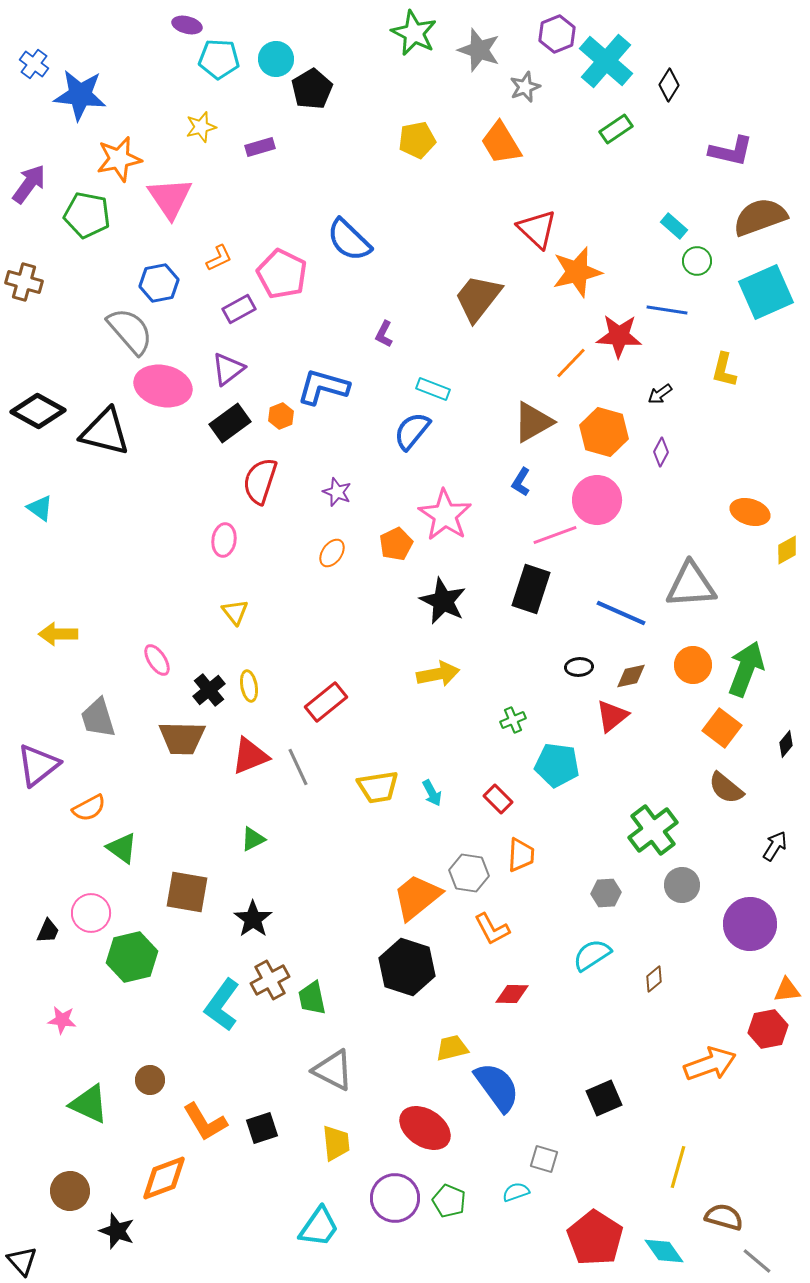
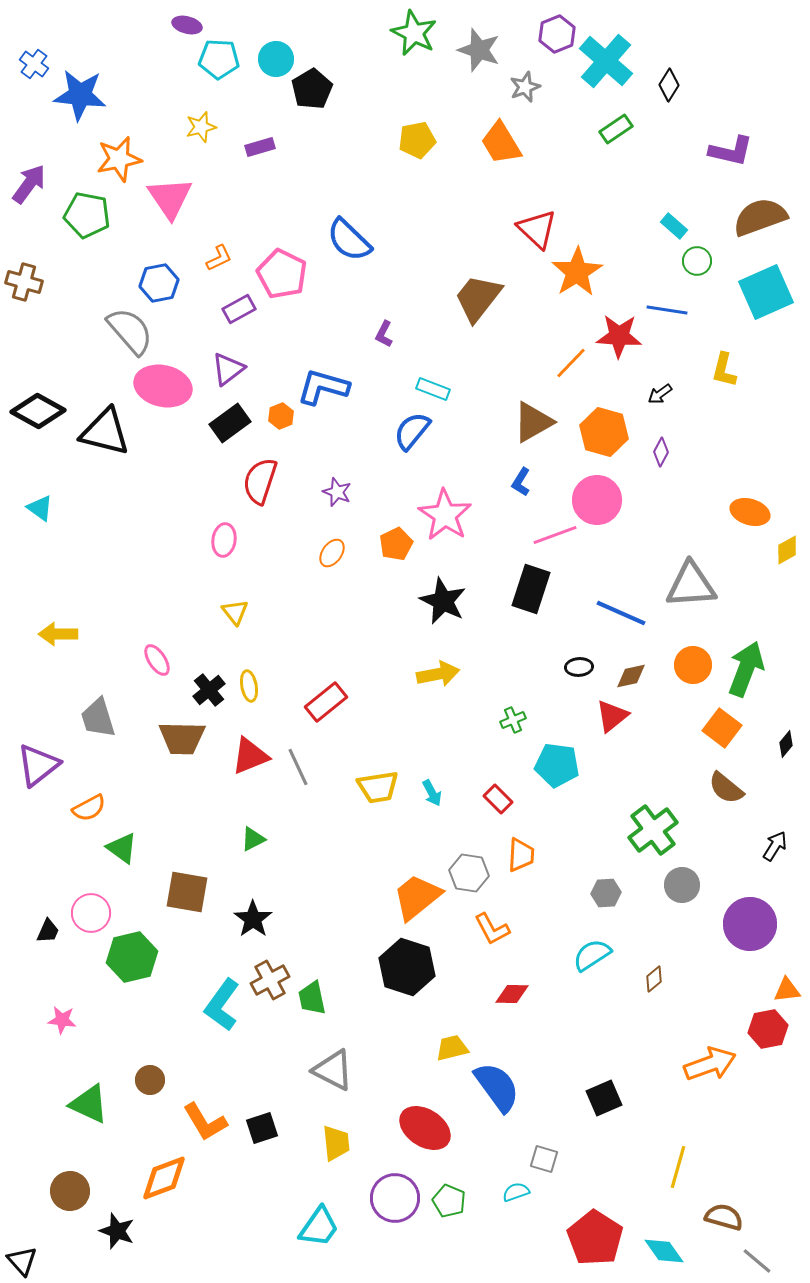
orange star at (577, 272): rotated 18 degrees counterclockwise
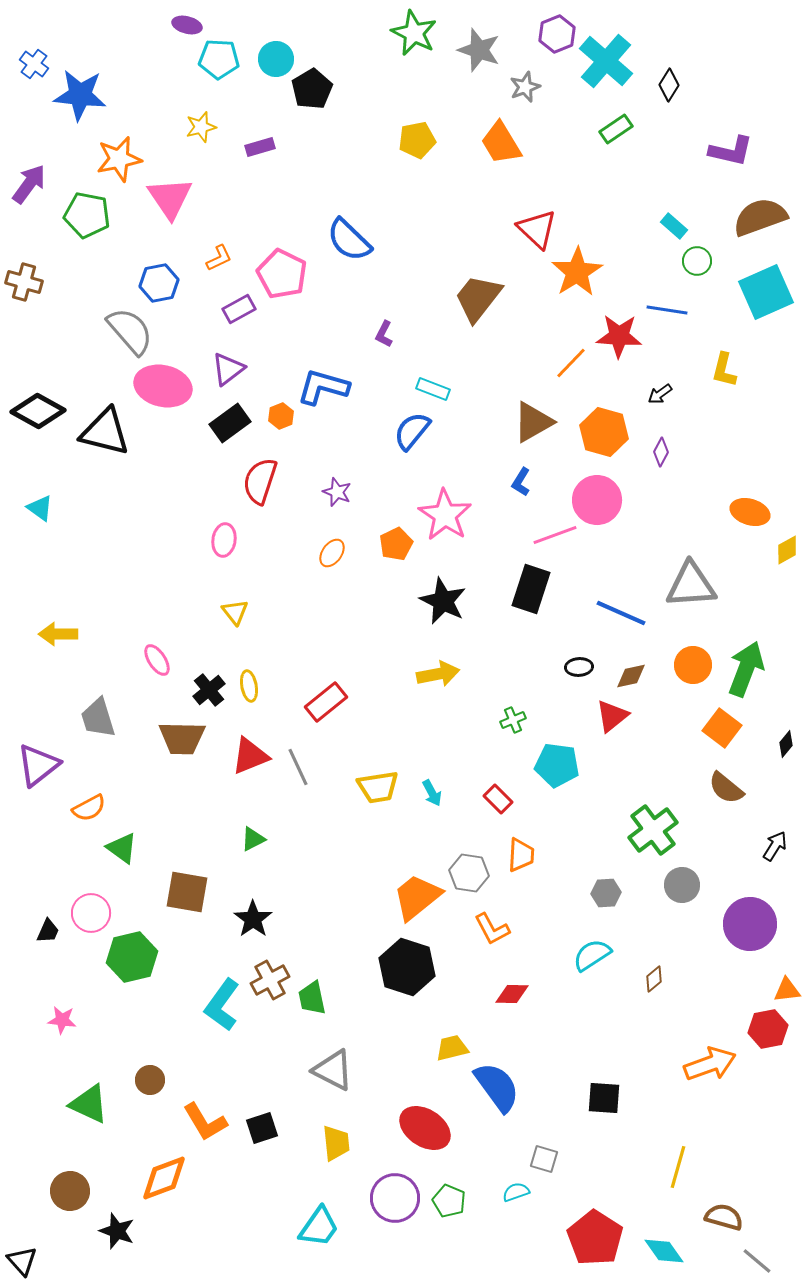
black square at (604, 1098): rotated 27 degrees clockwise
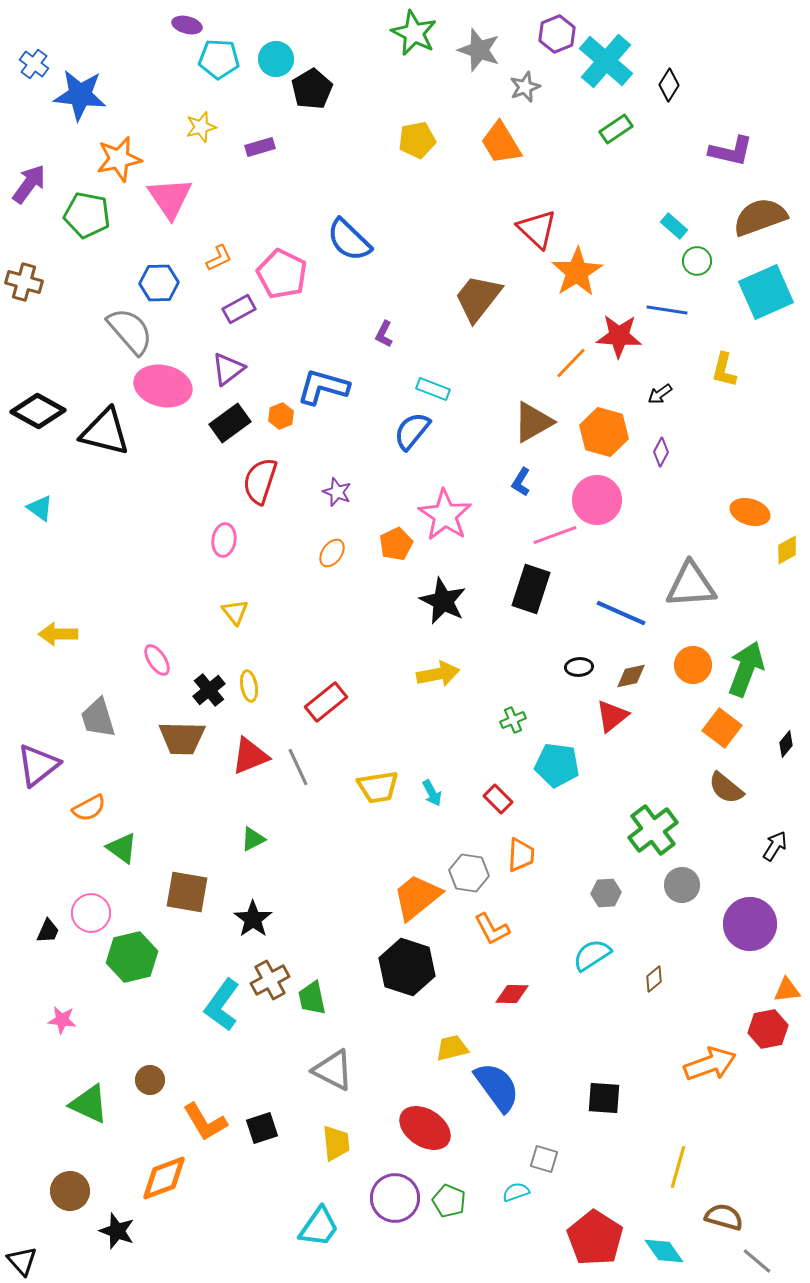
blue hexagon at (159, 283): rotated 9 degrees clockwise
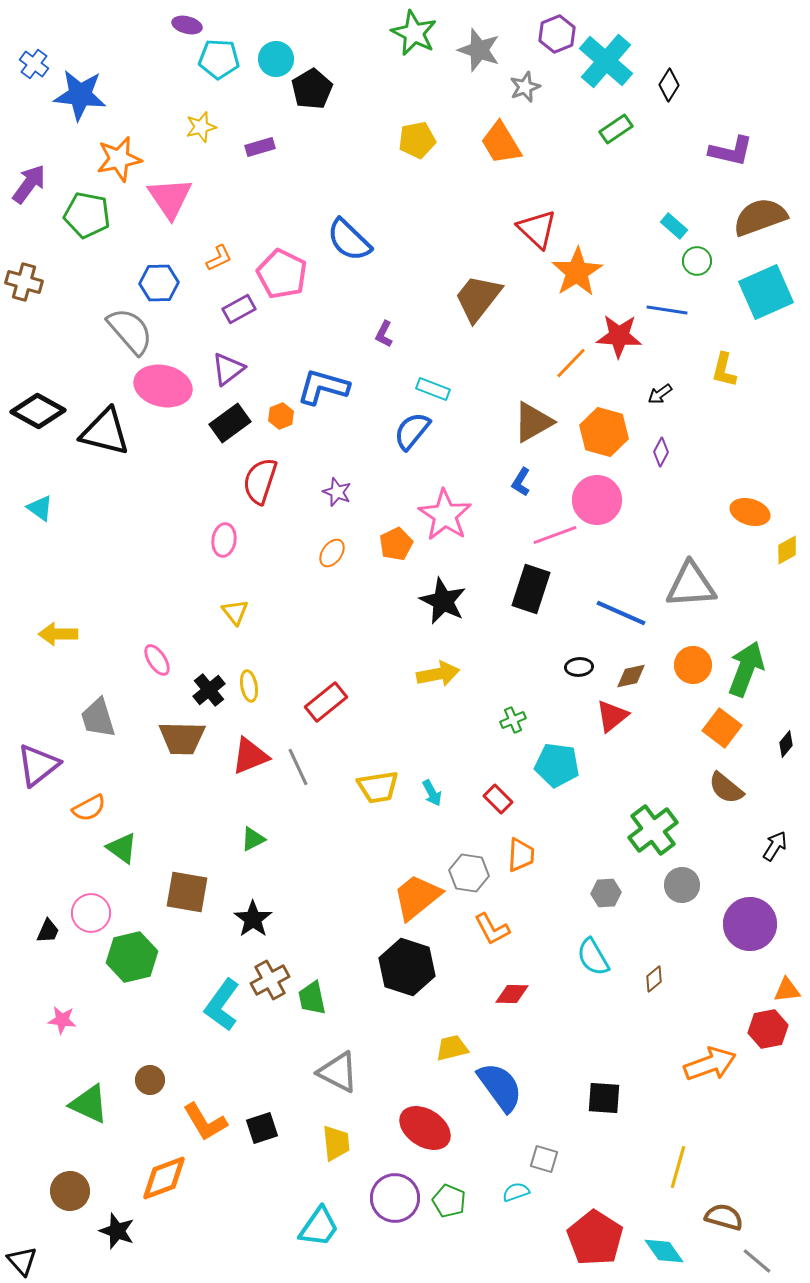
cyan semicircle at (592, 955): moved 1 px right, 2 px down; rotated 87 degrees counterclockwise
gray triangle at (333, 1070): moved 5 px right, 2 px down
blue semicircle at (497, 1087): moved 3 px right
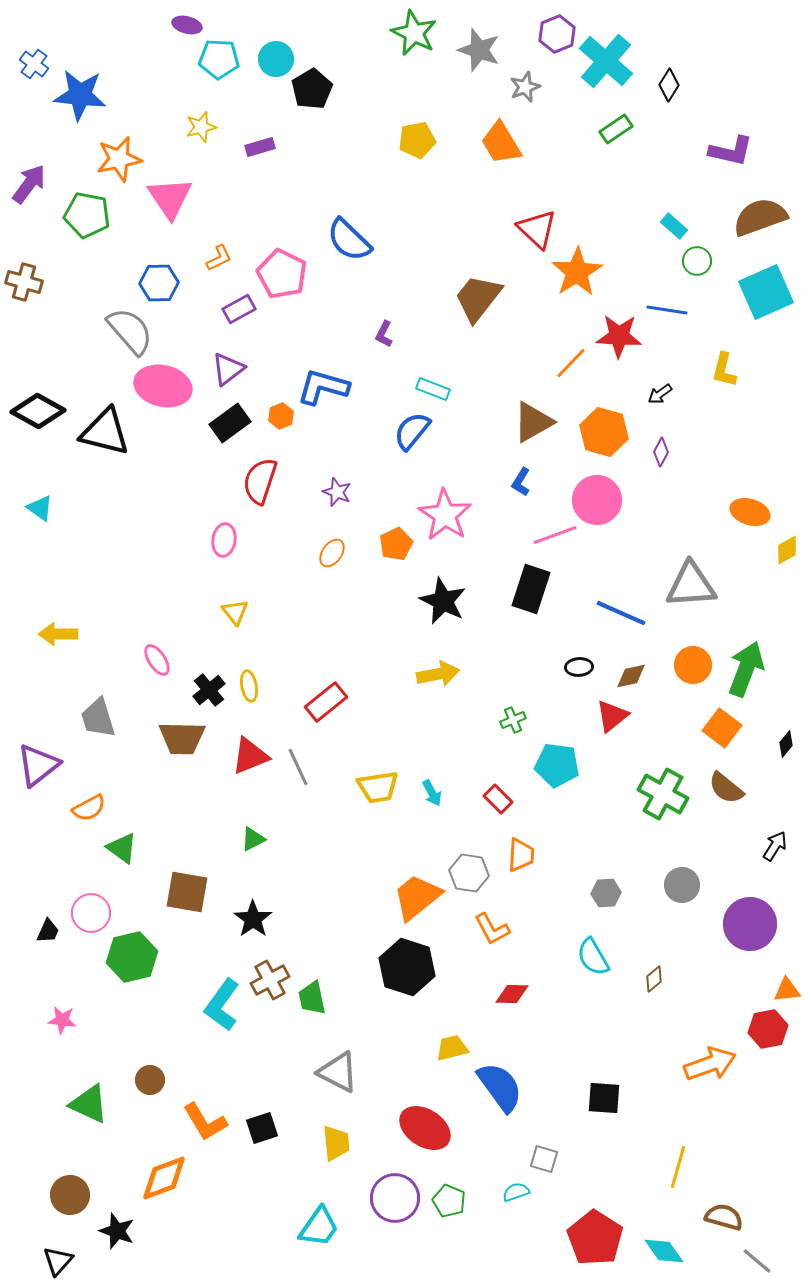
green cross at (653, 830): moved 10 px right, 36 px up; rotated 24 degrees counterclockwise
brown circle at (70, 1191): moved 4 px down
black triangle at (22, 1261): moved 36 px right; rotated 24 degrees clockwise
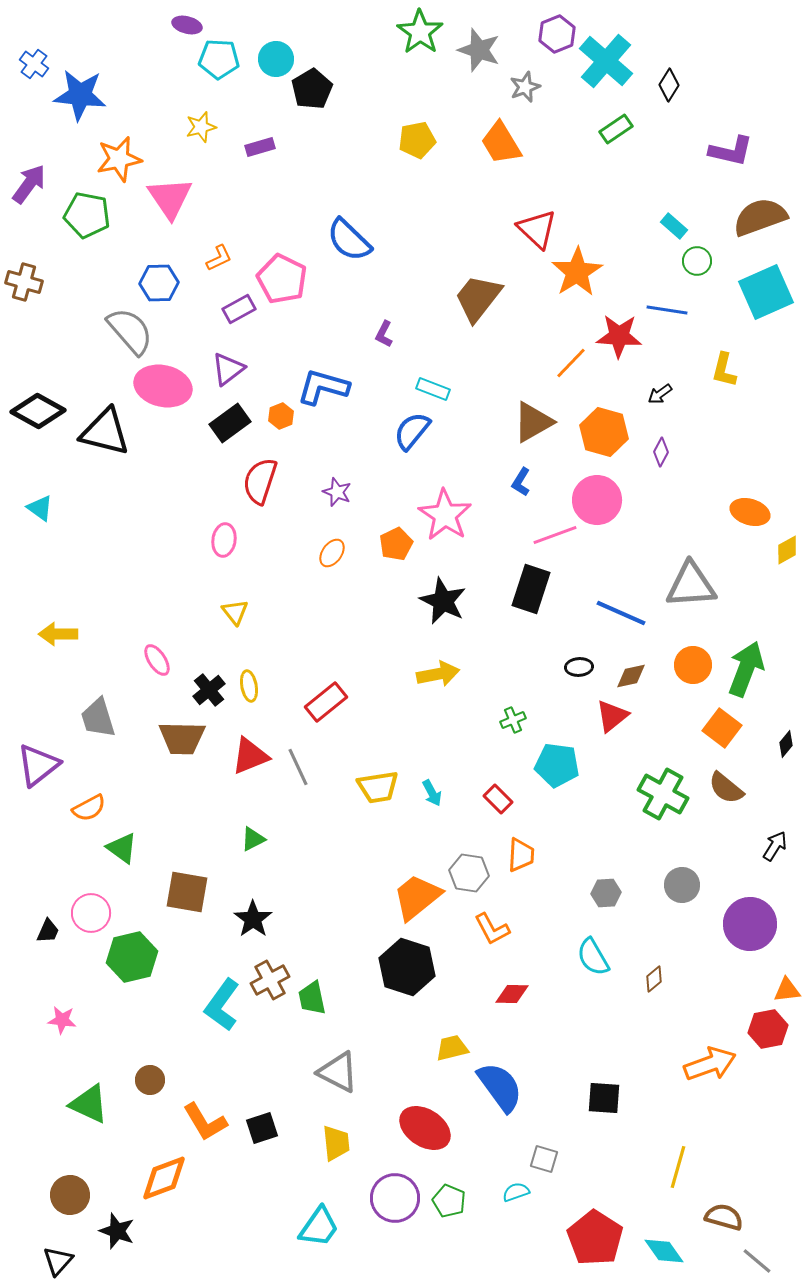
green star at (414, 33): moved 6 px right, 1 px up; rotated 9 degrees clockwise
pink pentagon at (282, 274): moved 5 px down
